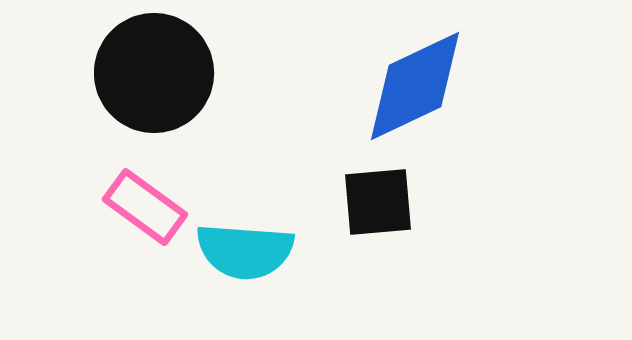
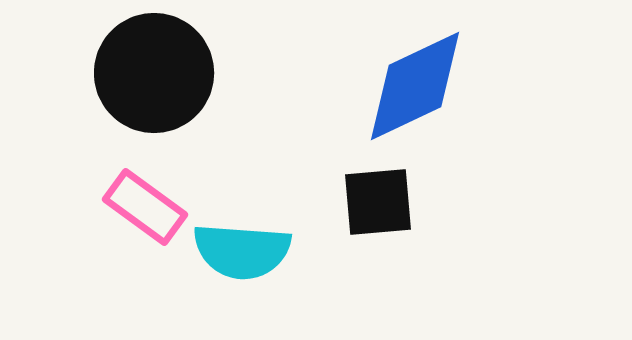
cyan semicircle: moved 3 px left
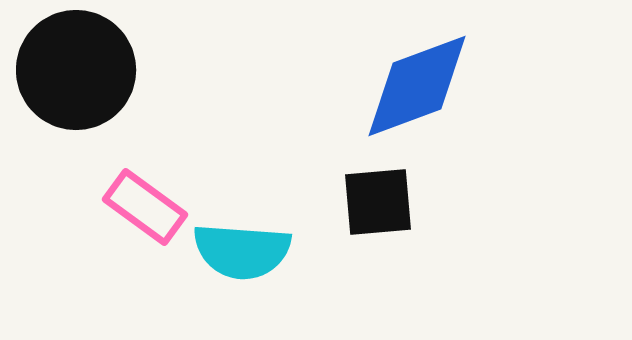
black circle: moved 78 px left, 3 px up
blue diamond: moved 2 px right; rotated 5 degrees clockwise
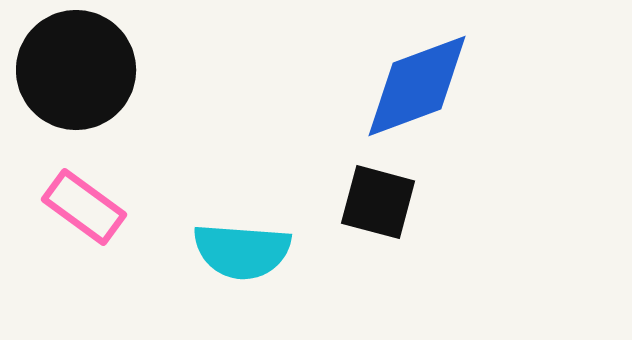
black square: rotated 20 degrees clockwise
pink rectangle: moved 61 px left
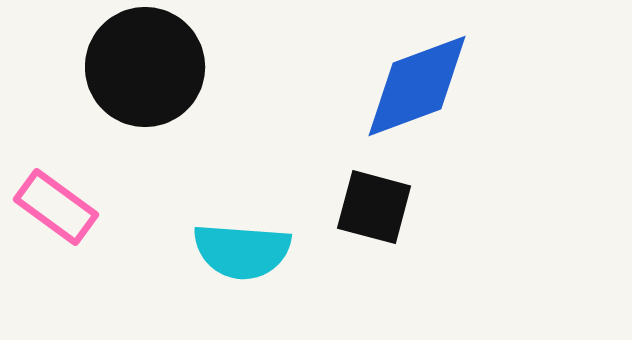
black circle: moved 69 px right, 3 px up
black square: moved 4 px left, 5 px down
pink rectangle: moved 28 px left
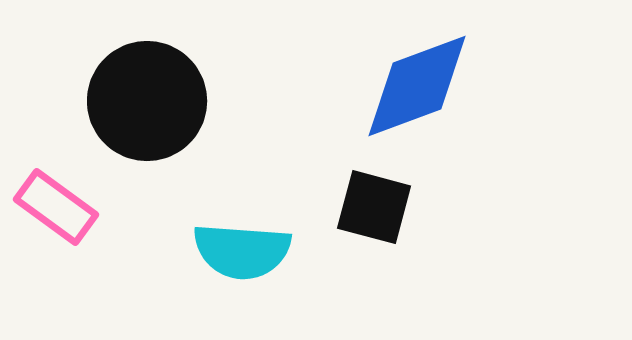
black circle: moved 2 px right, 34 px down
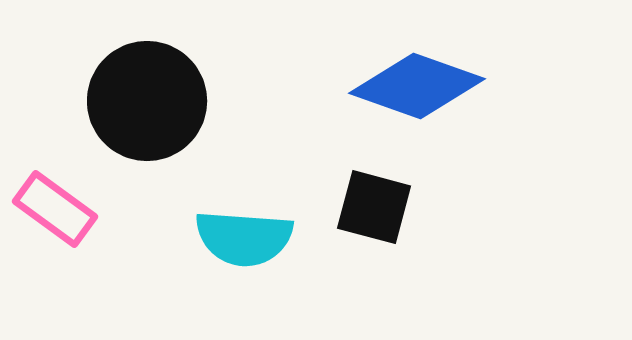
blue diamond: rotated 40 degrees clockwise
pink rectangle: moved 1 px left, 2 px down
cyan semicircle: moved 2 px right, 13 px up
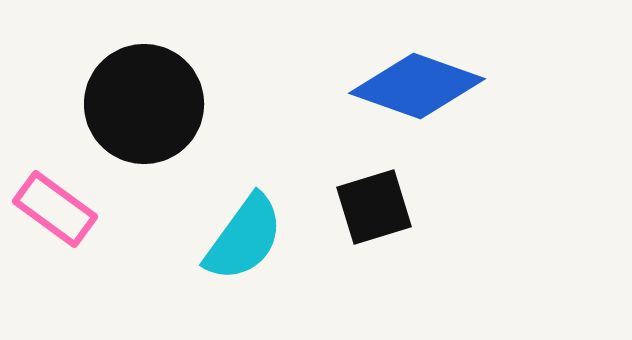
black circle: moved 3 px left, 3 px down
black square: rotated 32 degrees counterclockwise
cyan semicircle: rotated 58 degrees counterclockwise
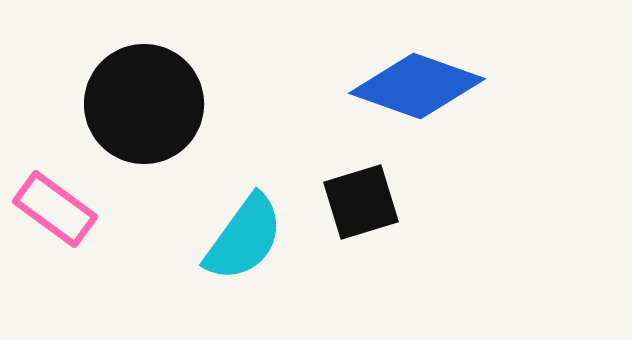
black square: moved 13 px left, 5 px up
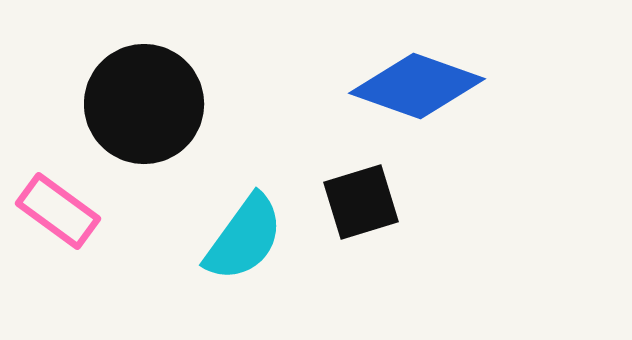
pink rectangle: moved 3 px right, 2 px down
